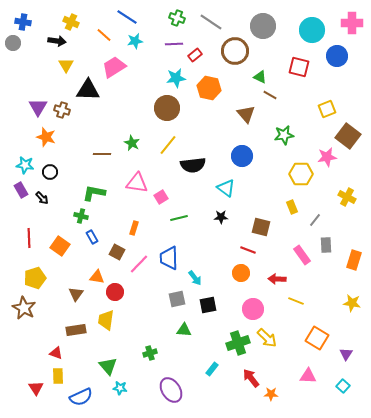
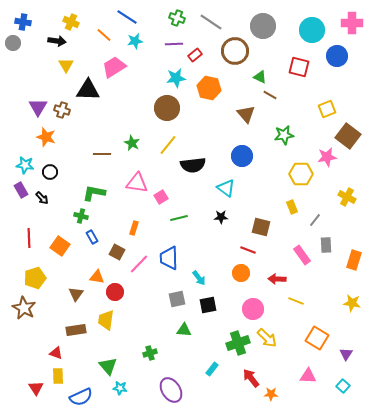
cyan arrow at (195, 278): moved 4 px right
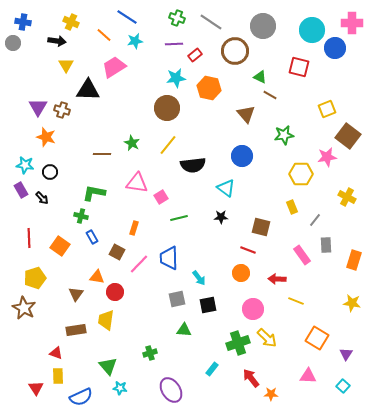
blue circle at (337, 56): moved 2 px left, 8 px up
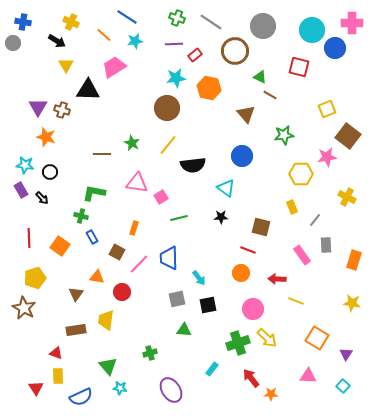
black arrow at (57, 41): rotated 24 degrees clockwise
red circle at (115, 292): moved 7 px right
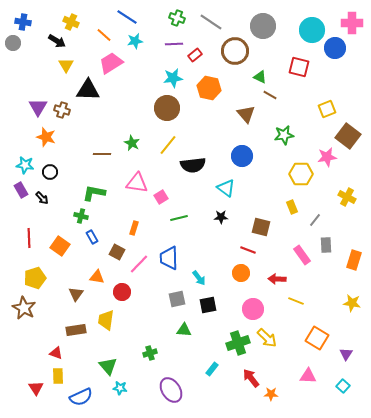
pink trapezoid at (114, 67): moved 3 px left, 4 px up
cyan star at (176, 78): moved 3 px left
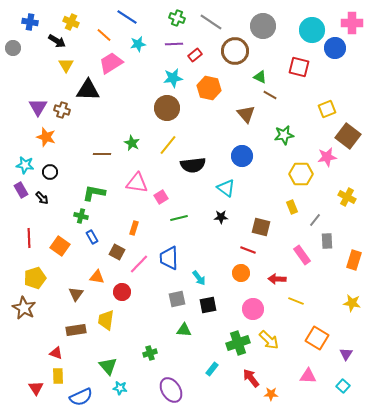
blue cross at (23, 22): moved 7 px right
cyan star at (135, 41): moved 3 px right, 3 px down
gray circle at (13, 43): moved 5 px down
gray rectangle at (326, 245): moved 1 px right, 4 px up
yellow arrow at (267, 338): moved 2 px right, 2 px down
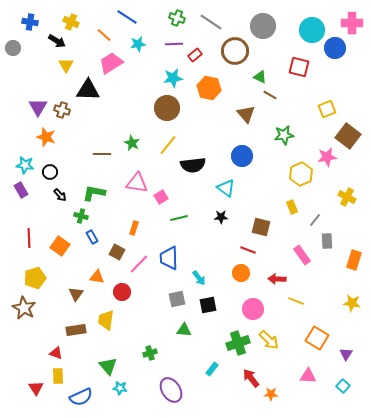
yellow hexagon at (301, 174): rotated 25 degrees counterclockwise
black arrow at (42, 198): moved 18 px right, 3 px up
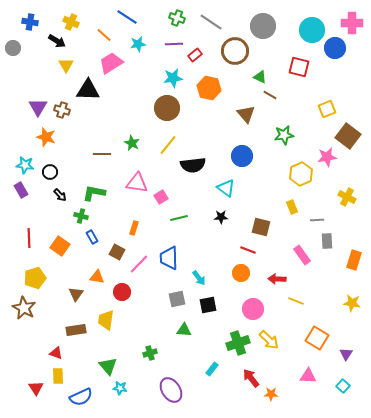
gray line at (315, 220): moved 2 px right; rotated 48 degrees clockwise
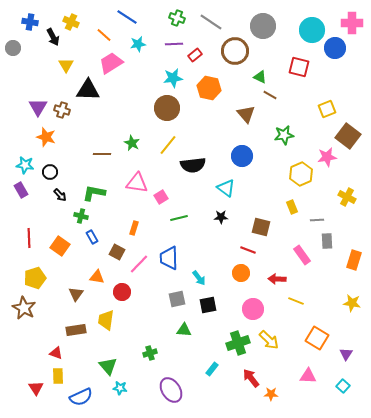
black arrow at (57, 41): moved 4 px left, 4 px up; rotated 30 degrees clockwise
